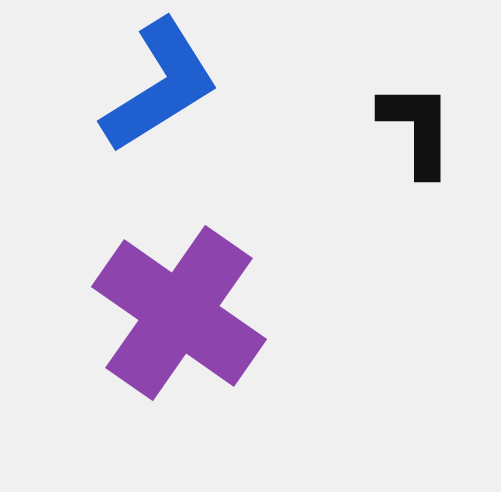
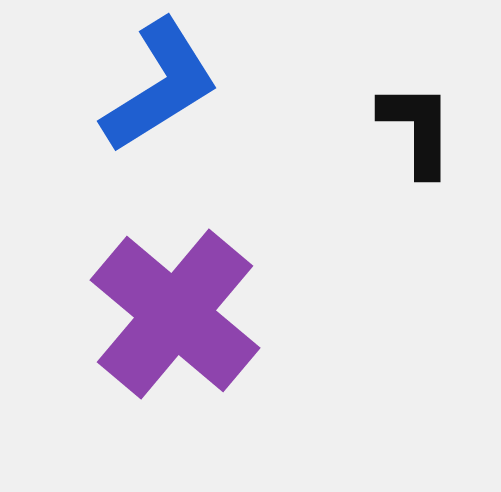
purple cross: moved 4 px left, 1 px down; rotated 5 degrees clockwise
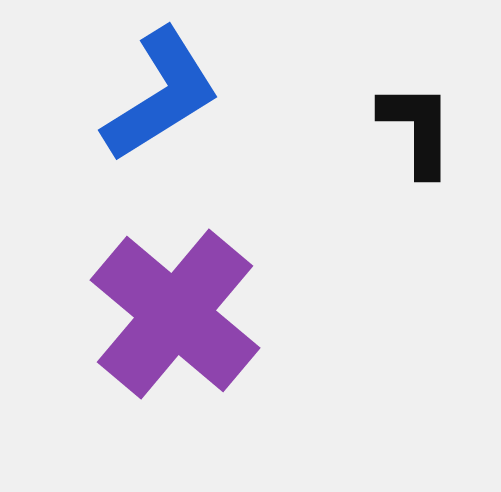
blue L-shape: moved 1 px right, 9 px down
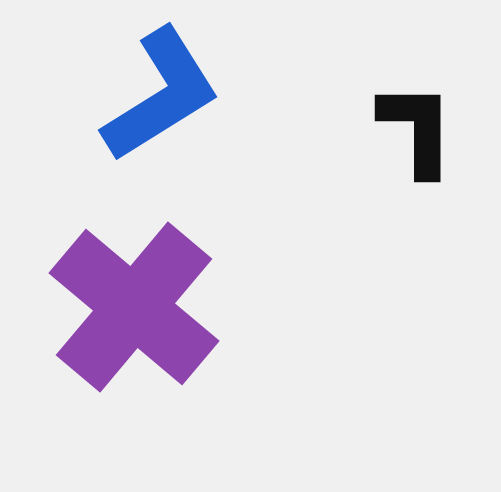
purple cross: moved 41 px left, 7 px up
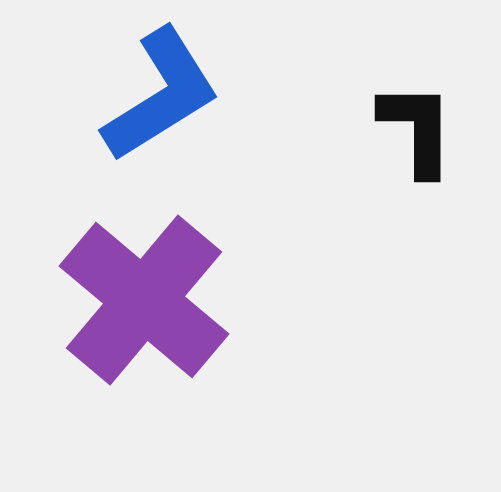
purple cross: moved 10 px right, 7 px up
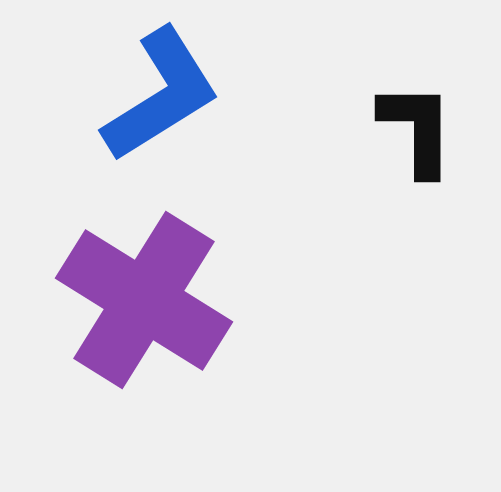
purple cross: rotated 8 degrees counterclockwise
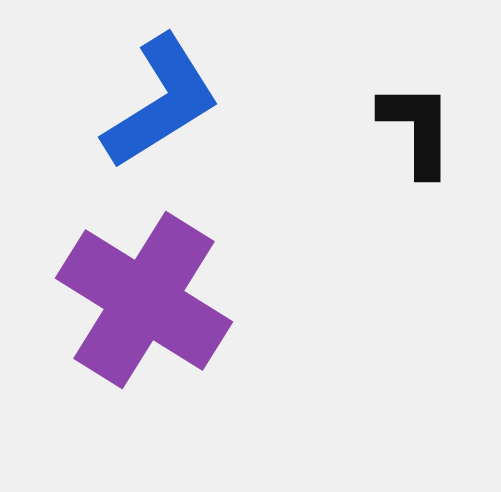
blue L-shape: moved 7 px down
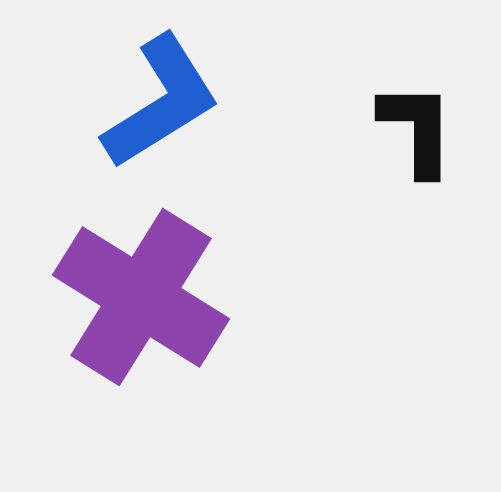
purple cross: moved 3 px left, 3 px up
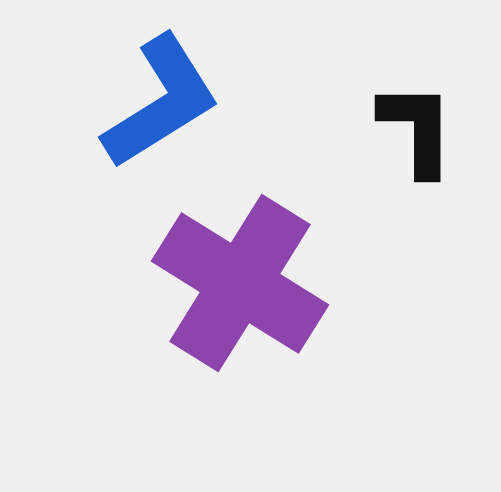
purple cross: moved 99 px right, 14 px up
